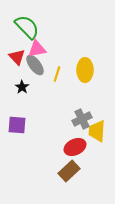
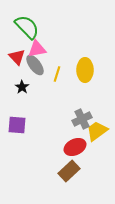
yellow trapezoid: rotated 50 degrees clockwise
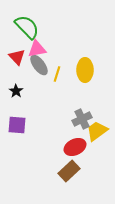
gray ellipse: moved 4 px right
black star: moved 6 px left, 4 px down
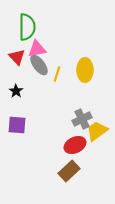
green semicircle: rotated 44 degrees clockwise
red ellipse: moved 2 px up
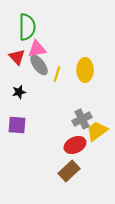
black star: moved 3 px right, 1 px down; rotated 24 degrees clockwise
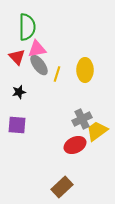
brown rectangle: moved 7 px left, 16 px down
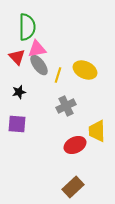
yellow ellipse: rotated 65 degrees counterclockwise
yellow line: moved 1 px right, 1 px down
gray cross: moved 16 px left, 13 px up
purple square: moved 1 px up
yellow trapezoid: rotated 55 degrees counterclockwise
brown rectangle: moved 11 px right
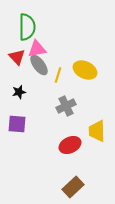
red ellipse: moved 5 px left
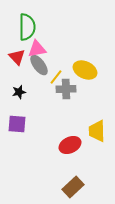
yellow line: moved 2 px left, 2 px down; rotated 21 degrees clockwise
gray cross: moved 17 px up; rotated 24 degrees clockwise
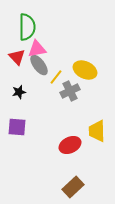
gray cross: moved 4 px right, 2 px down; rotated 24 degrees counterclockwise
purple square: moved 3 px down
